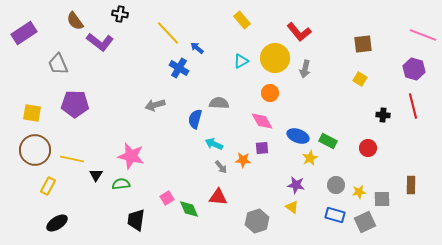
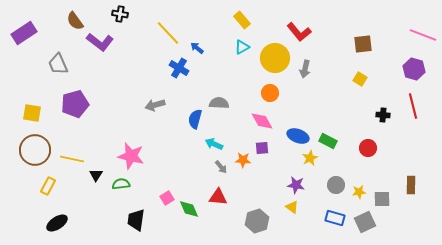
cyan triangle at (241, 61): moved 1 px right, 14 px up
purple pentagon at (75, 104): rotated 16 degrees counterclockwise
blue rectangle at (335, 215): moved 3 px down
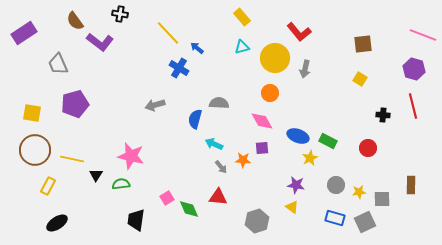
yellow rectangle at (242, 20): moved 3 px up
cyan triangle at (242, 47): rotated 14 degrees clockwise
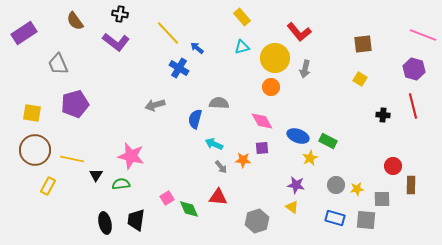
purple L-shape at (100, 42): moved 16 px right
orange circle at (270, 93): moved 1 px right, 6 px up
red circle at (368, 148): moved 25 px right, 18 px down
yellow star at (359, 192): moved 2 px left, 3 px up
gray square at (365, 222): moved 1 px right, 2 px up; rotated 30 degrees clockwise
black ellipse at (57, 223): moved 48 px right; rotated 70 degrees counterclockwise
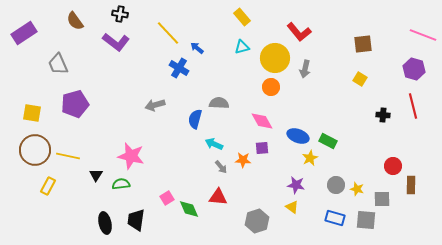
yellow line at (72, 159): moved 4 px left, 3 px up
yellow star at (357, 189): rotated 24 degrees clockwise
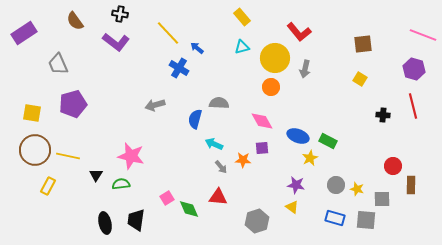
purple pentagon at (75, 104): moved 2 px left
